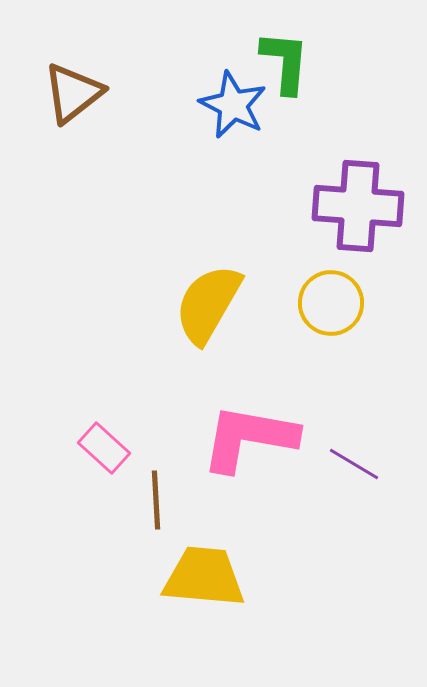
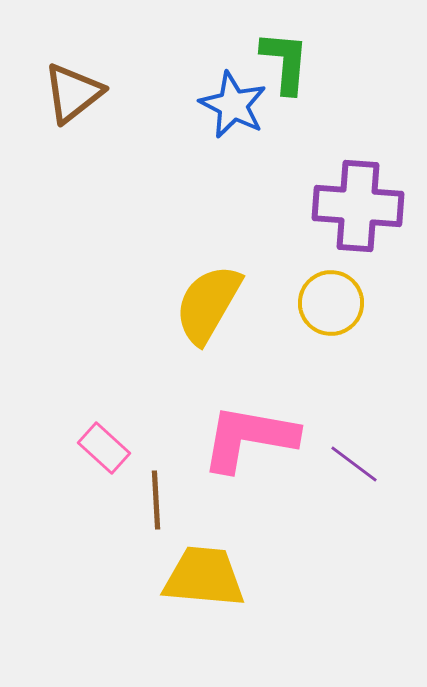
purple line: rotated 6 degrees clockwise
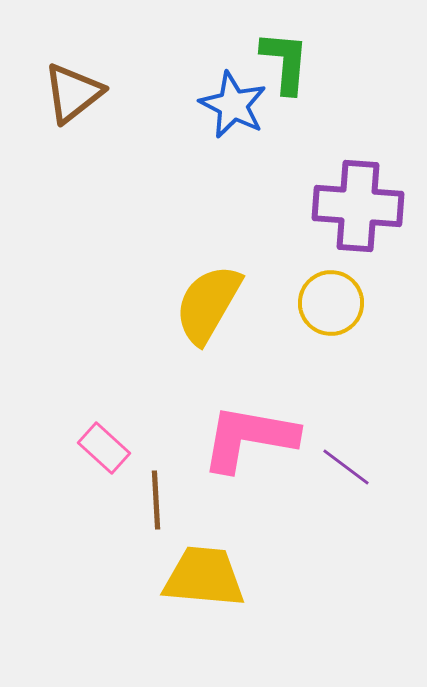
purple line: moved 8 px left, 3 px down
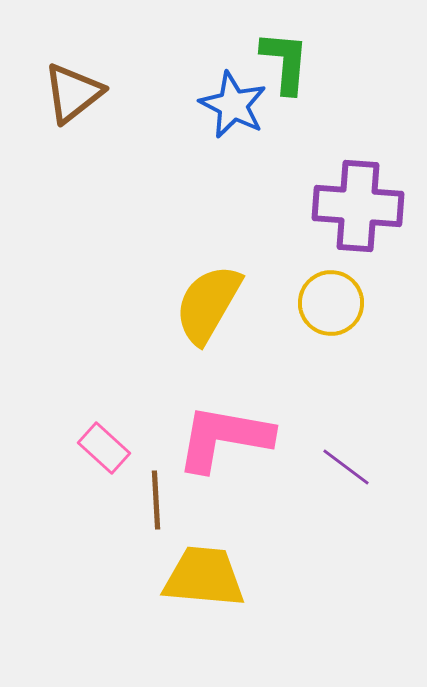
pink L-shape: moved 25 px left
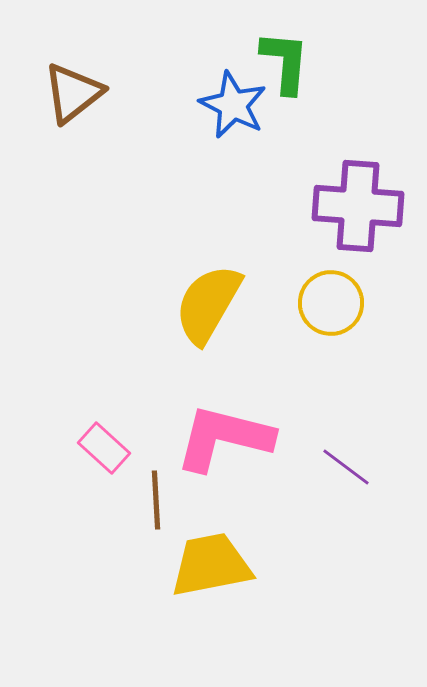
pink L-shape: rotated 4 degrees clockwise
yellow trapezoid: moved 7 px right, 12 px up; rotated 16 degrees counterclockwise
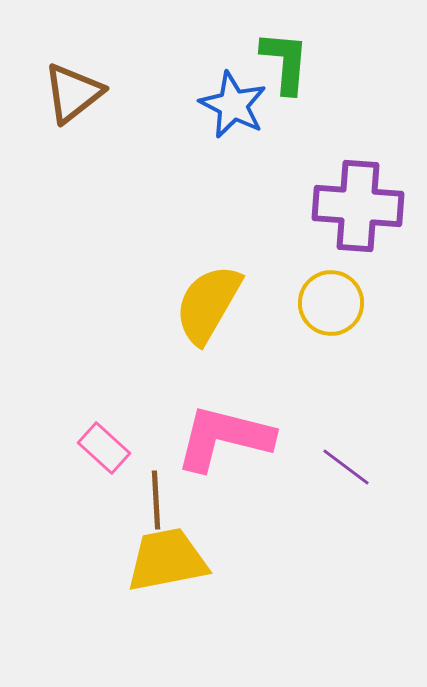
yellow trapezoid: moved 44 px left, 5 px up
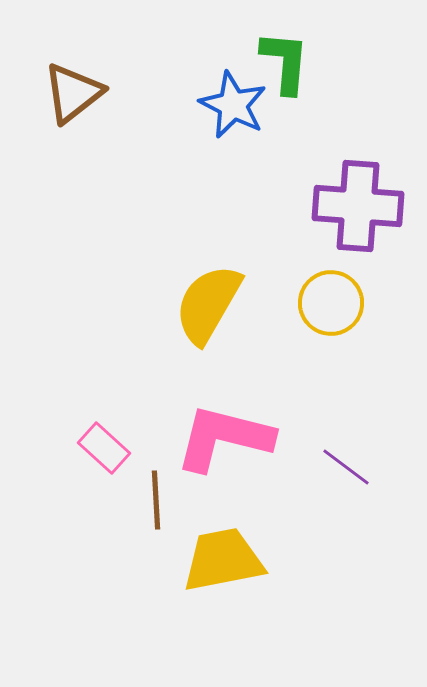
yellow trapezoid: moved 56 px right
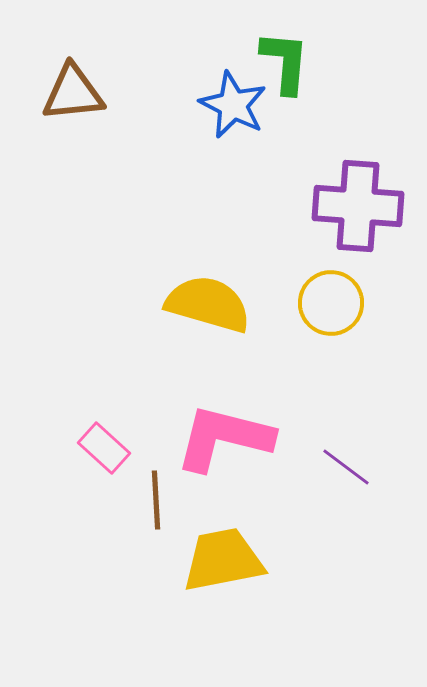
brown triangle: rotated 32 degrees clockwise
yellow semicircle: rotated 76 degrees clockwise
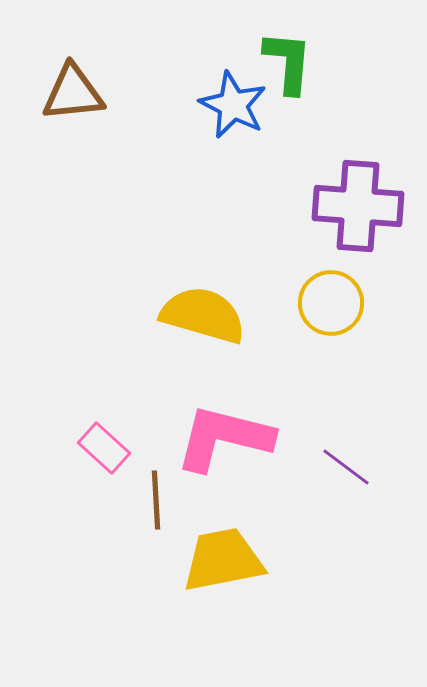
green L-shape: moved 3 px right
yellow semicircle: moved 5 px left, 11 px down
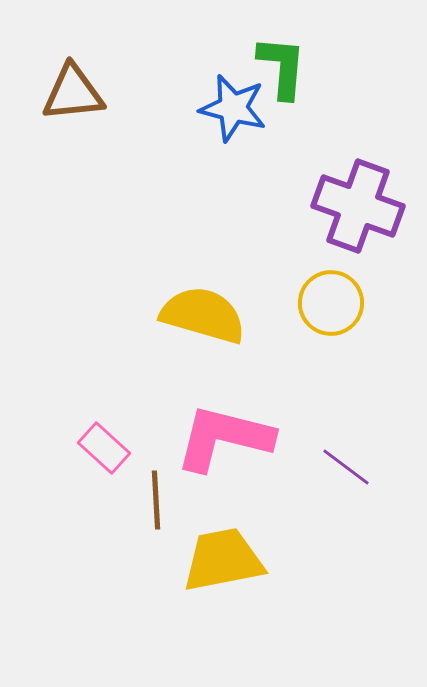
green L-shape: moved 6 px left, 5 px down
blue star: moved 3 px down; rotated 12 degrees counterclockwise
purple cross: rotated 16 degrees clockwise
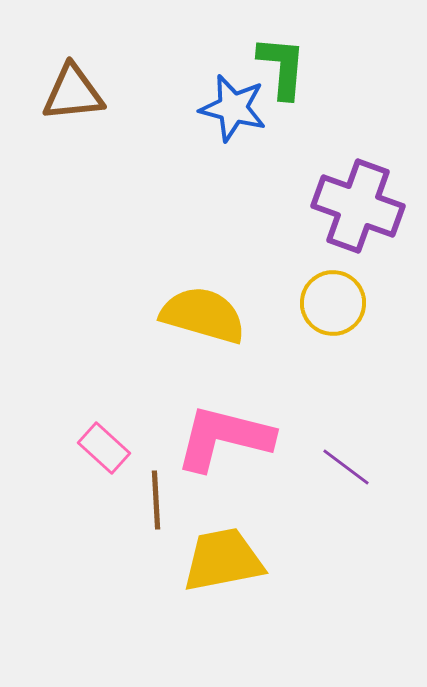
yellow circle: moved 2 px right
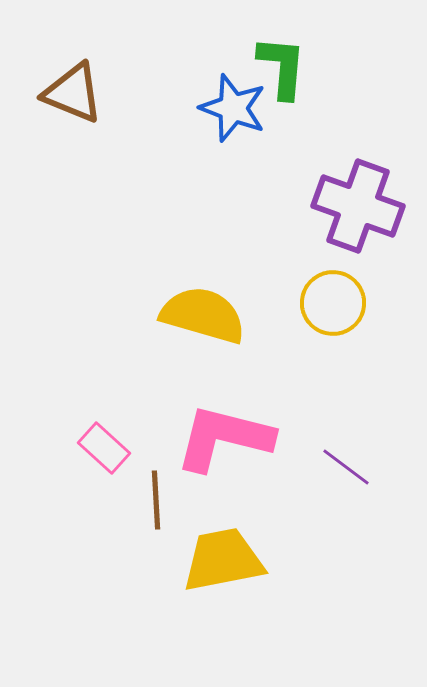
brown triangle: rotated 28 degrees clockwise
blue star: rotated 6 degrees clockwise
